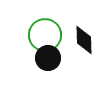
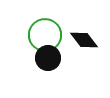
black diamond: rotated 36 degrees counterclockwise
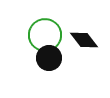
black circle: moved 1 px right
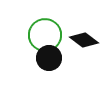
black diamond: rotated 16 degrees counterclockwise
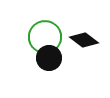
green circle: moved 2 px down
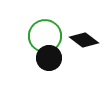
green circle: moved 1 px up
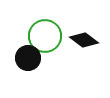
black circle: moved 21 px left
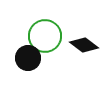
black diamond: moved 5 px down
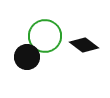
black circle: moved 1 px left, 1 px up
